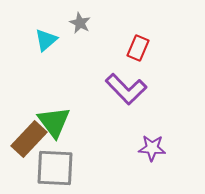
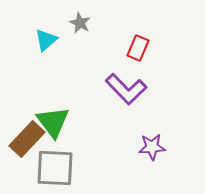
green triangle: moved 1 px left
brown rectangle: moved 2 px left
purple star: moved 1 px up; rotated 8 degrees counterclockwise
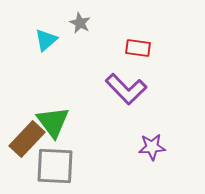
red rectangle: rotated 75 degrees clockwise
gray square: moved 2 px up
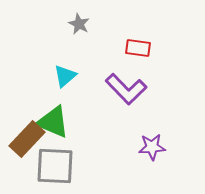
gray star: moved 1 px left, 1 px down
cyan triangle: moved 19 px right, 36 px down
green triangle: rotated 30 degrees counterclockwise
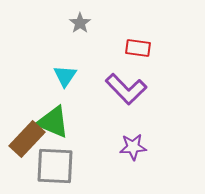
gray star: moved 1 px right, 1 px up; rotated 10 degrees clockwise
cyan triangle: rotated 15 degrees counterclockwise
purple star: moved 19 px left
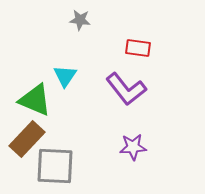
gray star: moved 3 px up; rotated 30 degrees counterclockwise
purple L-shape: rotated 6 degrees clockwise
green triangle: moved 18 px left, 22 px up
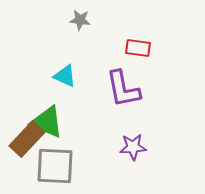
cyan triangle: rotated 40 degrees counterclockwise
purple L-shape: moved 3 px left; rotated 27 degrees clockwise
green triangle: moved 12 px right, 22 px down
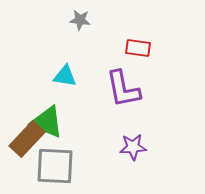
cyan triangle: rotated 15 degrees counterclockwise
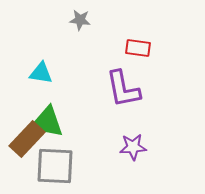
cyan triangle: moved 24 px left, 3 px up
green triangle: rotated 12 degrees counterclockwise
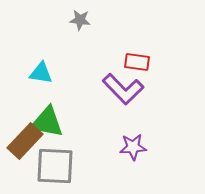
red rectangle: moved 1 px left, 14 px down
purple L-shape: rotated 33 degrees counterclockwise
brown rectangle: moved 2 px left, 2 px down
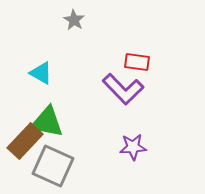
gray star: moved 6 px left; rotated 25 degrees clockwise
cyan triangle: rotated 20 degrees clockwise
gray square: moved 2 px left; rotated 21 degrees clockwise
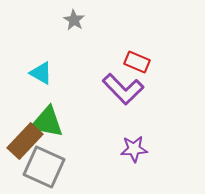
red rectangle: rotated 15 degrees clockwise
purple star: moved 1 px right, 2 px down
gray square: moved 9 px left, 1 px down
